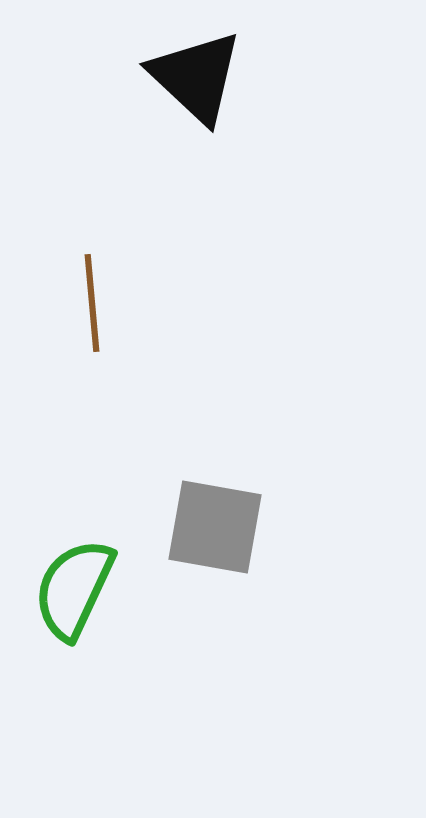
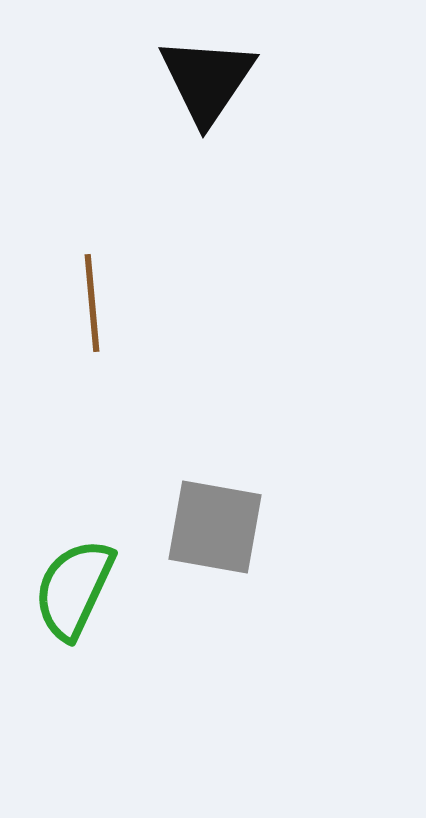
black triangle: moved 11 px right, 3 px down; rotated 21 degrees clockwise
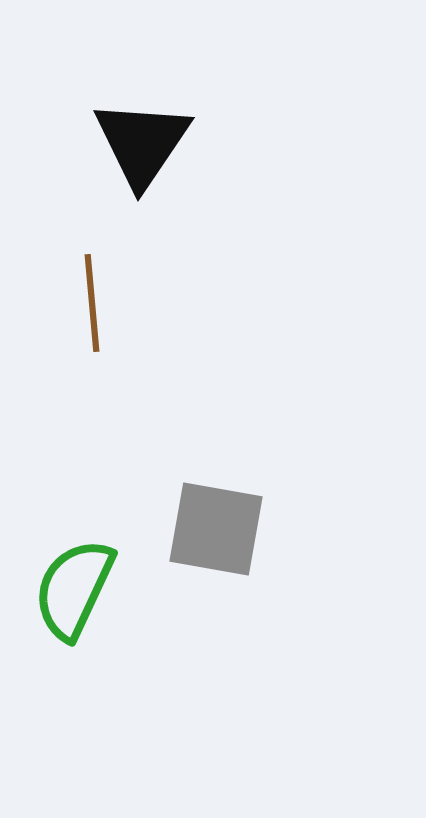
black triangle: moved 65 px left, 63 px down
gray square: moved 1 px right, 2 px down
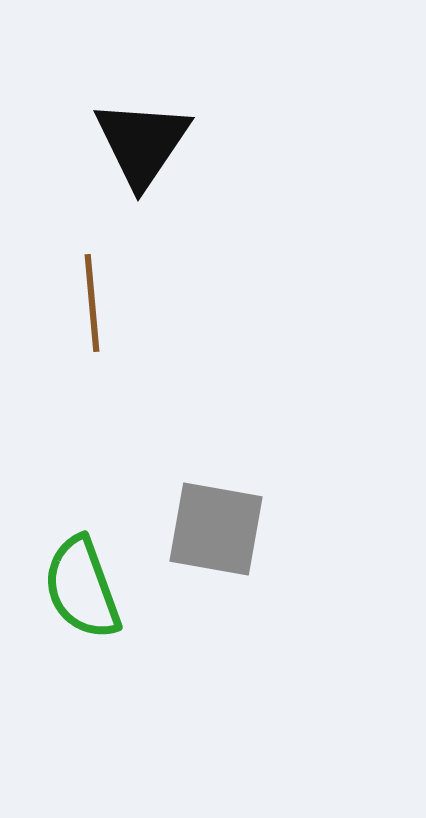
green semicircle: moved 8 px right, 1 px up; rotated 45 degrees counterclockwise
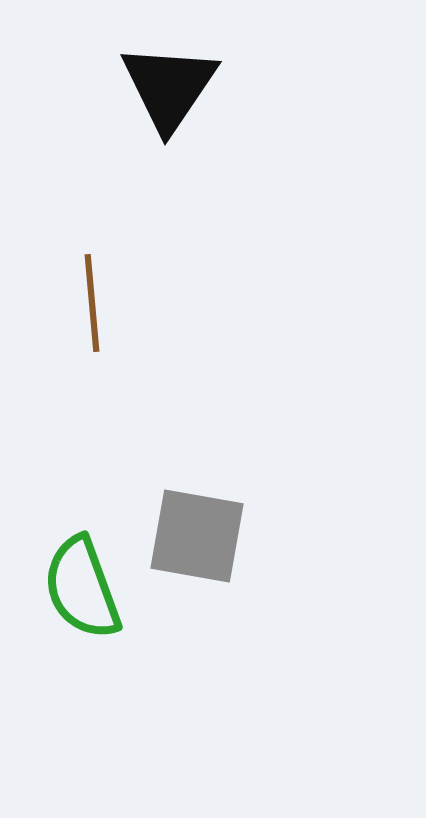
black triangle: moved 27 px right, 56 px up
gray square: moved 19 px left, 7 px down
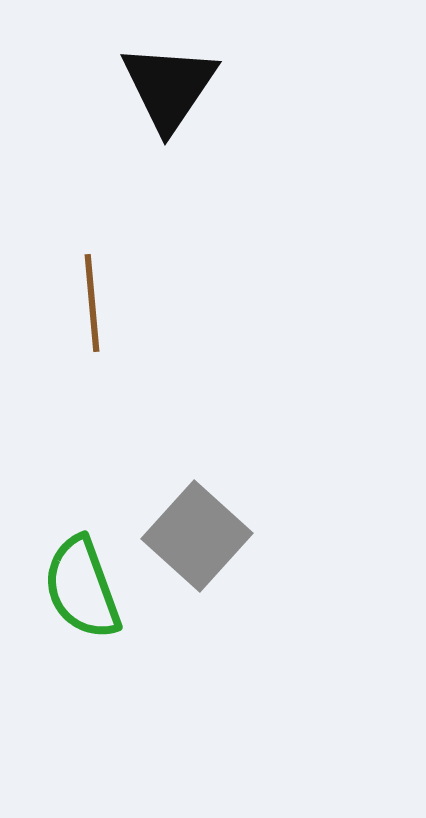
gray square: rotated 32 degrees clockwise
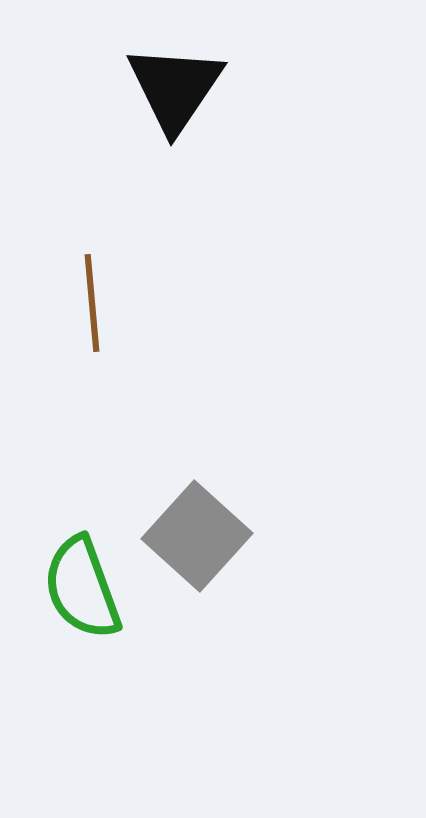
black triangle: moved 6 px right, 1 px down
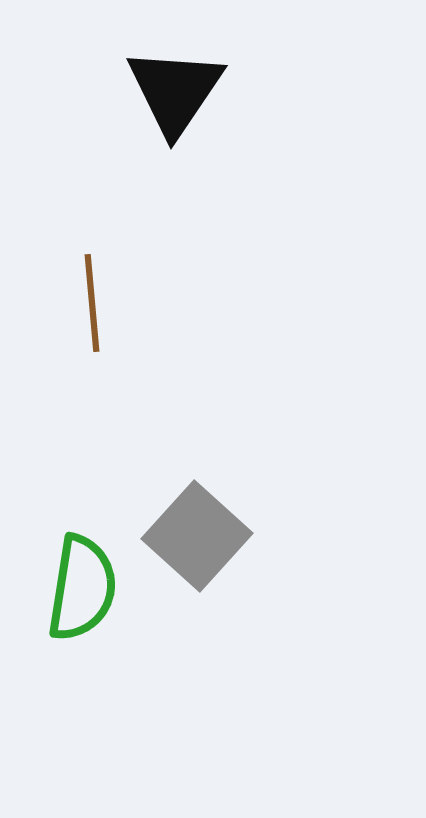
black triangle: moved 3 px down
green semicircle: rotated 151 degrees counterclockwise
